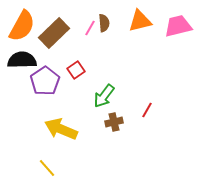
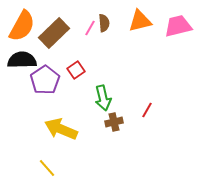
purple pentagon: moved 1 px up
green arrow: moved 1 px left, 2 px down; rotated 50 degrees counterclockwise
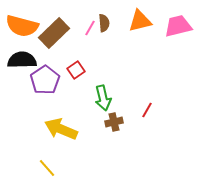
orange semicircle: rotated 76 degrees clockwise
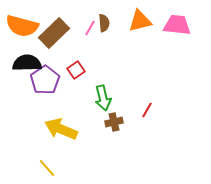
pink trapezoid: moved 1 px left, 1 px up; rotated 20 degrees clockwise
black semicircle: moved 5 px right, 3 px down
